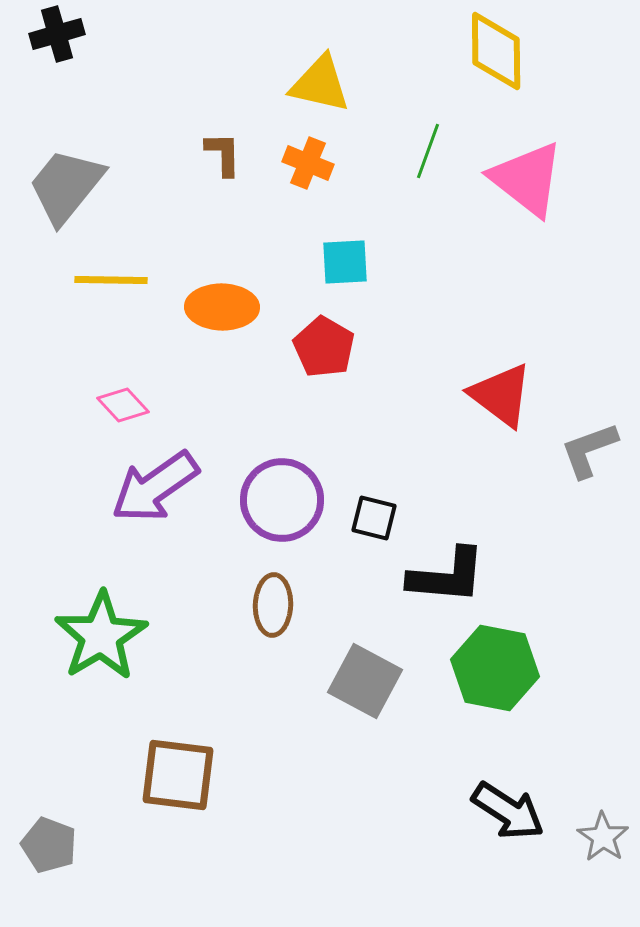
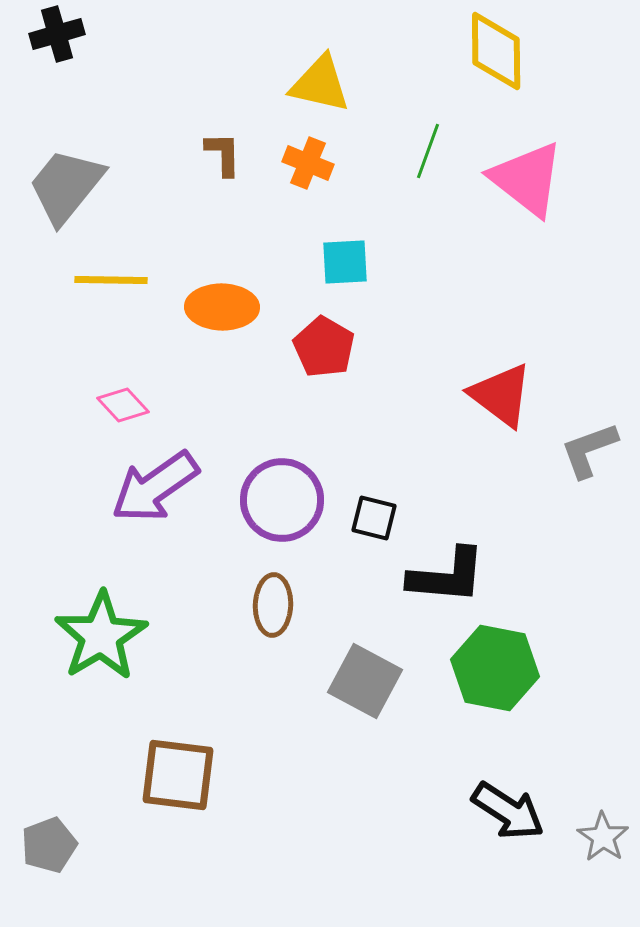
gray pentagon: rotated 30 degrees clockwise
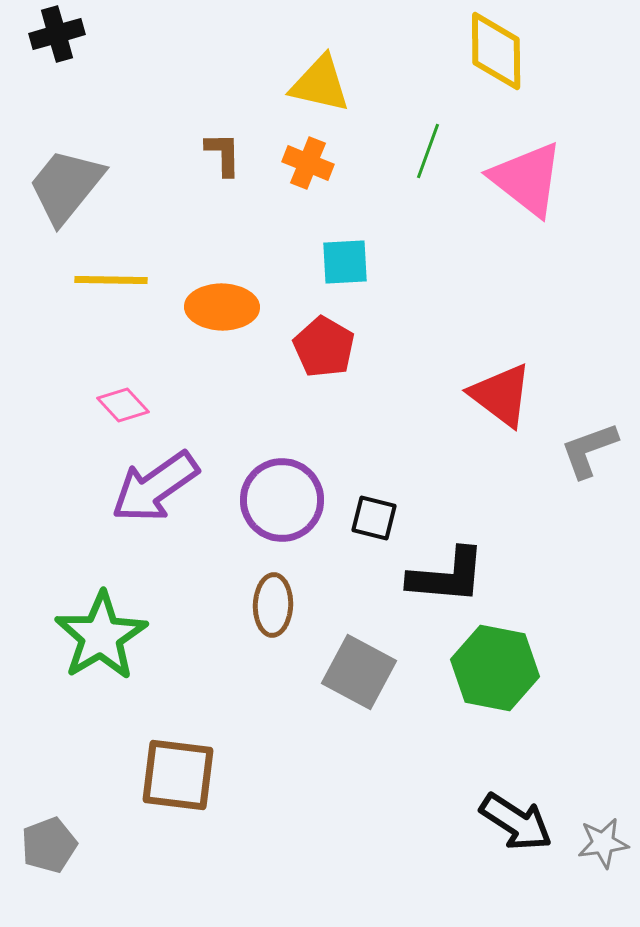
gray square: moved 6 px left, 9 px up
black arrow: moved 8 px right, 11 px down
gray star: moved 6 px down; rotated 30 degrees clockwise
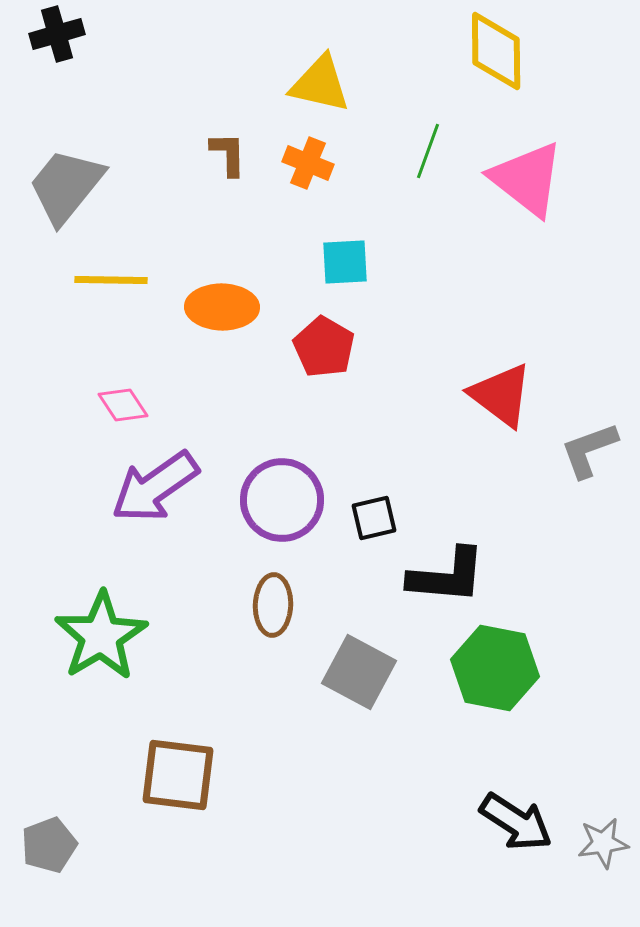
brown L-shape: moved 5 px right
pink diamond: rotated 9 degrees clockwise
black square: rotated 27 degrees counterclockwise
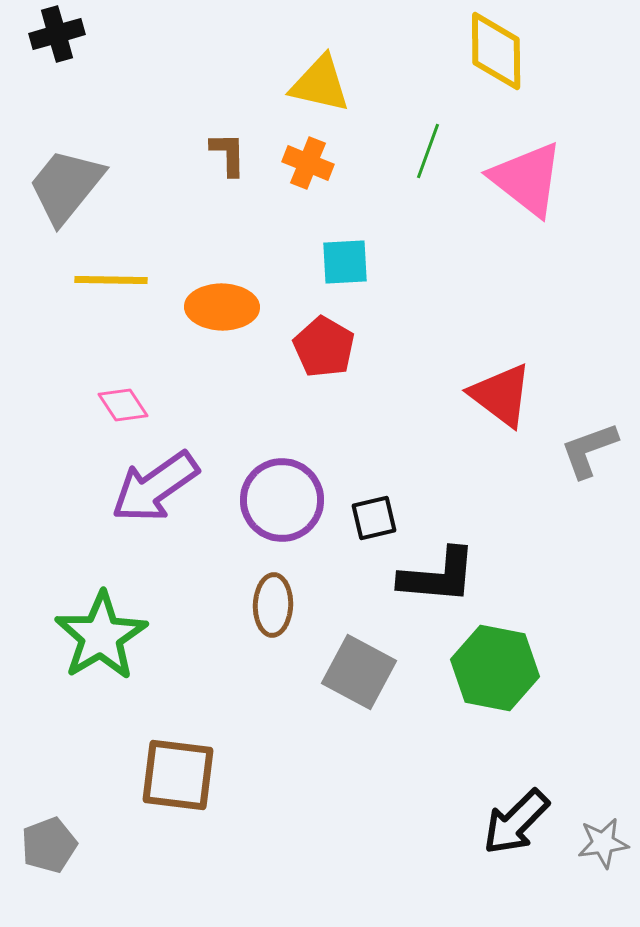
black L-shape: moved 9 px left
black arrow: rotated 102 degrees clockwise
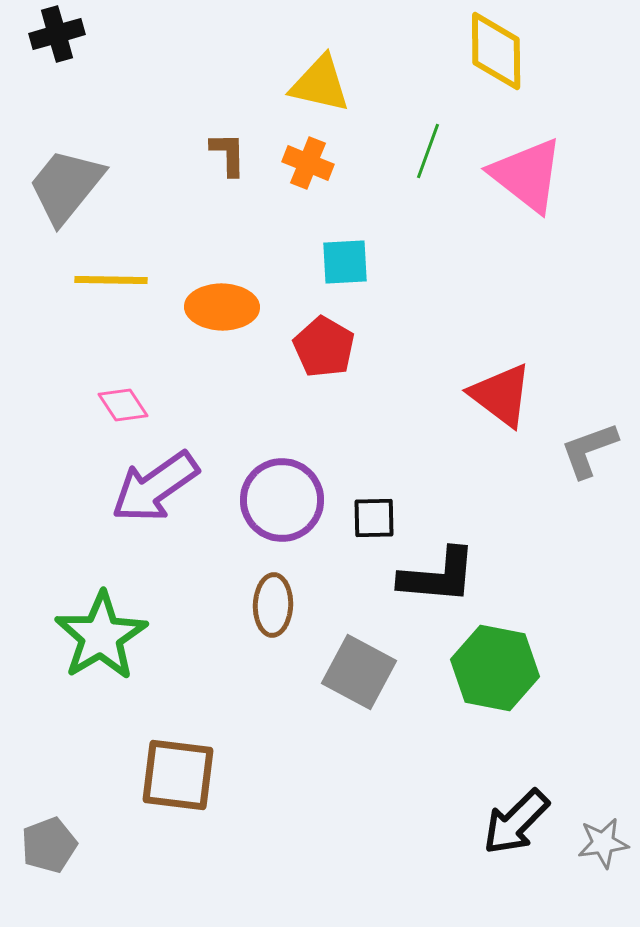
pink triangle: moved 4 px up
black square: rotated 12 degrees clockwise
